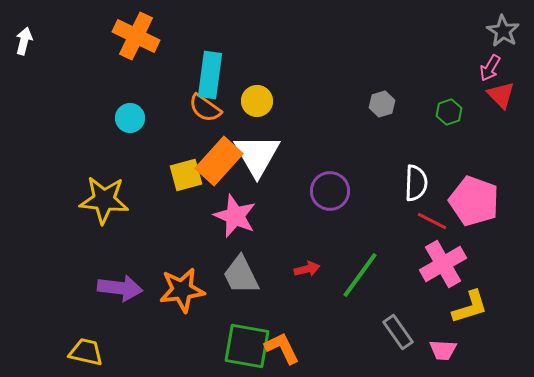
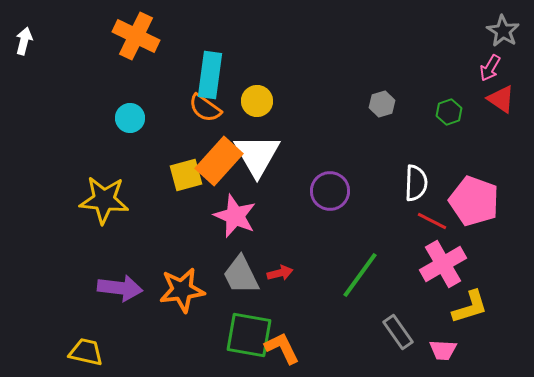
red triangle: moved 4 px down; rotated 12 degrees counterclockwise
red arrow: moved 27 px left, 4 px down
green square: moved 2 px right, 11 px up
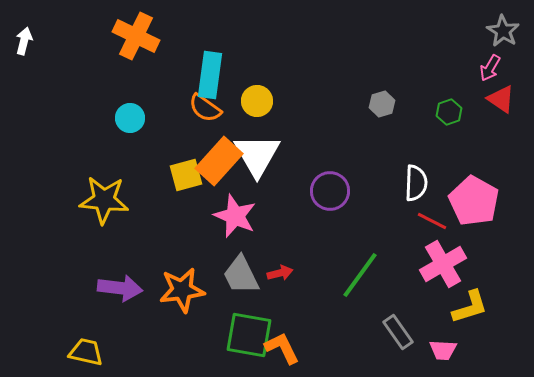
pink pentagon: rotated 9 degrees clockwise
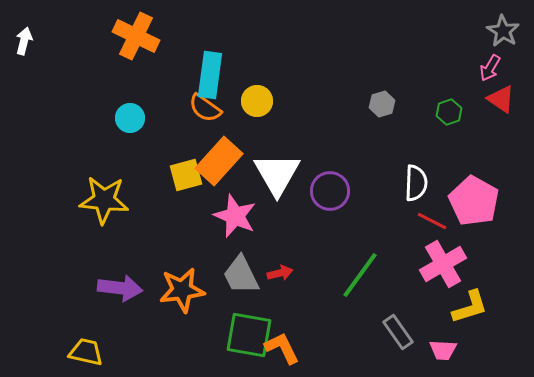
white triangle: moved 20 px right, 19 px down
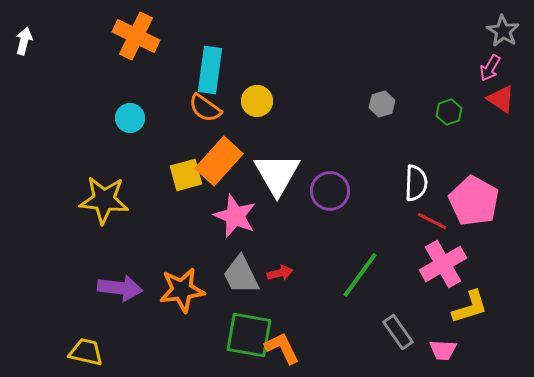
cyan rectangle: moved 5 px up
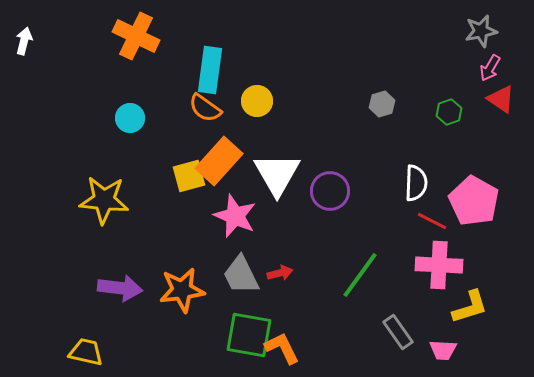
gray star: moved 22 px left; rotated 28 degrees clockwise
yellow square: moved 3 px right, 1 px down
pink cross: moved 4 px left, 1 px down; rotated 33 degrees clockwise
